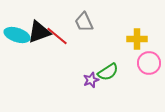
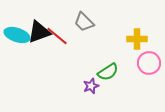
gray trapezoid: rotated 20 degrees counterclockwise
purple star: moved 6 px down
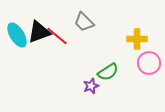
cyan ellipse: rotated 40 degrees clockwise
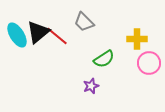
black triangle: moved 1 px left; rotated 20 degrees counterclockwise
green semicircle: moved 4 px left, 13 px up
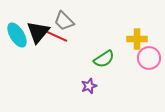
gray trapezoid: moved 20 px left, 1 px up
black triangle: rotated 10 degrees counterclockwise
red line: moved 1 px left; rotated 15 degrees counterclockwise
pink circle: moved 5 px up
purple star: moved 2 px left
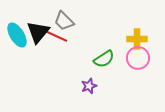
pink circle: moved 11 px left
